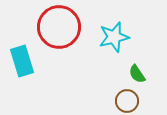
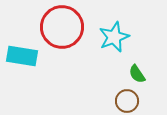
red circle: moved 3 px right
cyan star: rotated 8 degrees counterclockwise
cyan rectangle: moved 5 px up; rotated 64 degrees counterclockwise
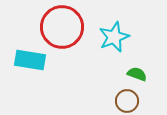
cyan rectangle: moved 8 px right, 4 px down
green semicircle: rotated 144 degrees clockwise
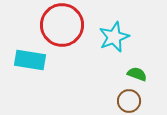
red circle: moved 2 px up
brown circle: moved 2 px right
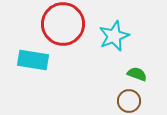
red circle: moved 1 px right, 1 px up
cyan star: moved 1 px up
cyan rectangle: moved 3 px right
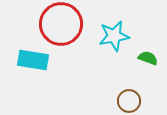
red circle: moved 2 px left
cyan star: rotated 12 degrees clockwise
green semicircle: moved 11 px right, 16 px up
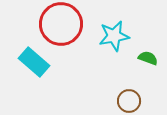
cyan rectangle: moved 1 px right, 2 px down; rotated 32 degrees clockwise
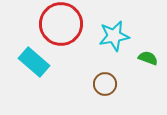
brown circle: moved 24 px left, 17 px up
